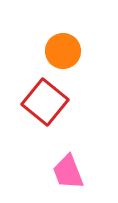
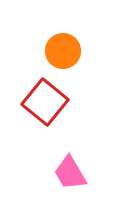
pink trapezoid: moved 2 px right, 1 px down; rotated 9 degrees counterclockwise
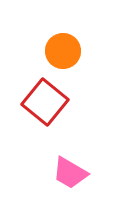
pink trapezoid: rotated 30 degrees counterclockwise
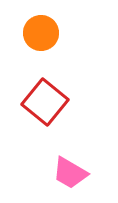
orange circle: moved 22 px left, 18 px up
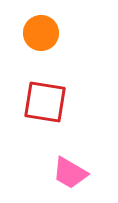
red square: rotated 30 degrees counterclockwise
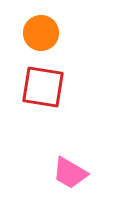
red square: moved 2 px left, 15 px up
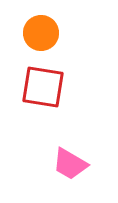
pink trapezoid: moved 9 px up
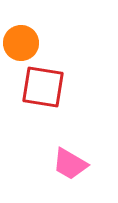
orange circle: moved 20 px left, 10 px down
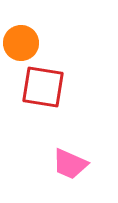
pink trapezoid: rotated 6 degrees counterclockwise
